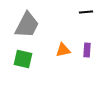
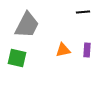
black line: moved 3 px left
green square: moved 6 px left, 1 px up
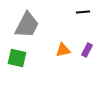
purple rectangle: rotated 24 degrees clockwise
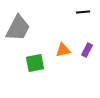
gray trapezoid: moved 9 px left, 3 px down
green square: moved 18 px right, 5 px down; rotated 24 degrees counterclockwise
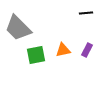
black line: moved 3 px right, 1 px down
gray trapezoid: rotated 108 degrees clockwise
green square: moved 1 px right, 8 px up
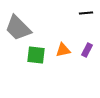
green square: rotated 18 degrees clockwise
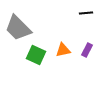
green square: rotated 18 degrees clockwise
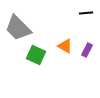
orange triangle: moved 2 px right, 4 px up; rotated 42 degrees clockwise
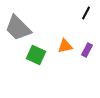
black line: rotated 56 degrees counterclockwise
orange triangle: rotated 42 degrees counterclockwise
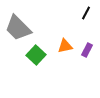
green square: rotated 18 degrees clockwise
